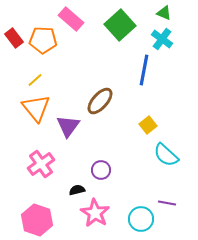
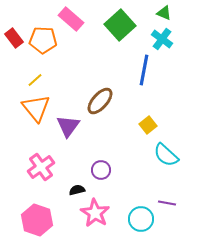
pink cross: moved 3 px down
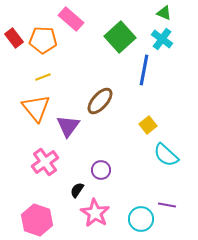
green square: moved 12 px down
yellow line: moved 8 px right, 3 px up; rotated 21 degrees clockwise
pink cross: moved 4 px right, 5 px up
black semicircle: rotated 42 degrees counterclockwise
purple line: moved 2 px down
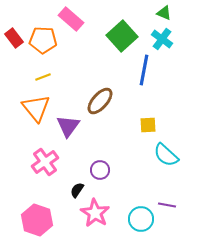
green square: moved 2 px right, 1 px up
yellow square: rotated 36 degrees clockwise
purple circle: moved 1 px left
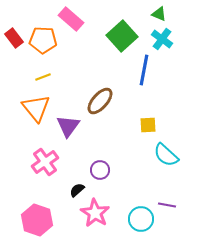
green triangle: moved 5 px left, 1 px down
black semicircle: rotated 14 degrees clockwise
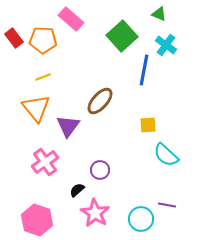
cyan cross: moved 4 px right, 6 px down
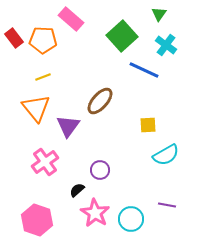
green triangle: rotated 42 degrees clockwise
blue line: rotated 76 degrees counterclockwise
cyan semicircle: rotated 72 degrees counterclockwise
cyan circle: moved 10 px left
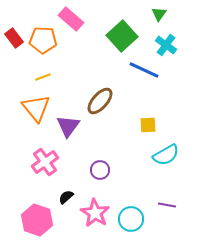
black semicircle: moved 11 px left, 7 px down
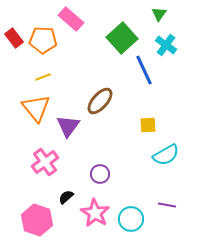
green square: moved 2 px down
blue line: rotated 40 degrees clockwise
purple circle: moved 4 px down
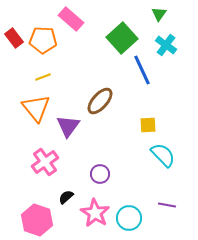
blue line: moved 2 px left
cyan semicircle: moved 3 px left; rotated 104 degrees counterclockwise
cyan circle: moved 2 px left, 1 px up
